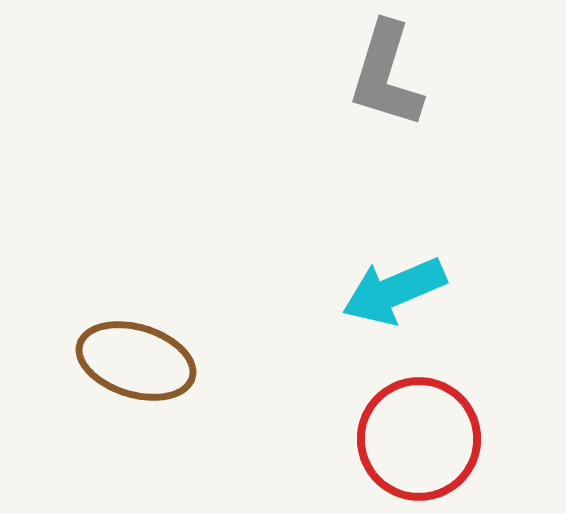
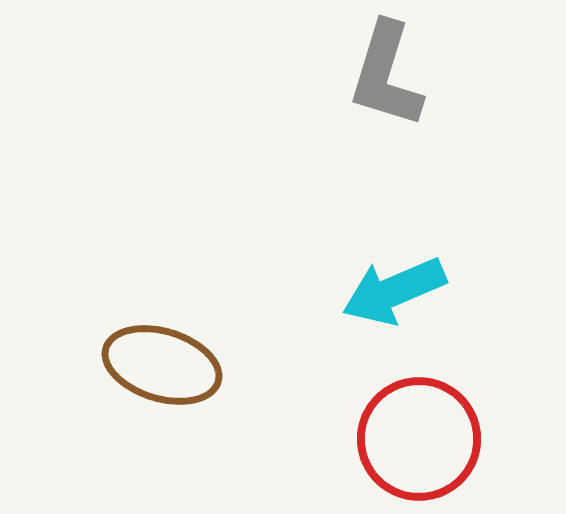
brown ellipse: moved 26 px right, 4 px down
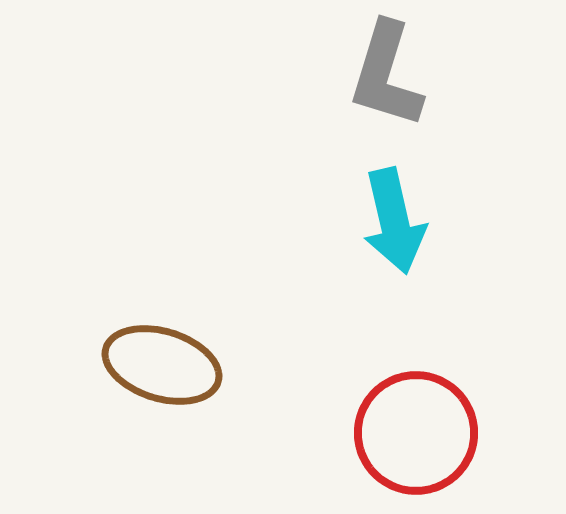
cyan arrow: moved 70 px up; rotated 80 degrees counterclockwise
red circle: moved 3 px left, 6 px up
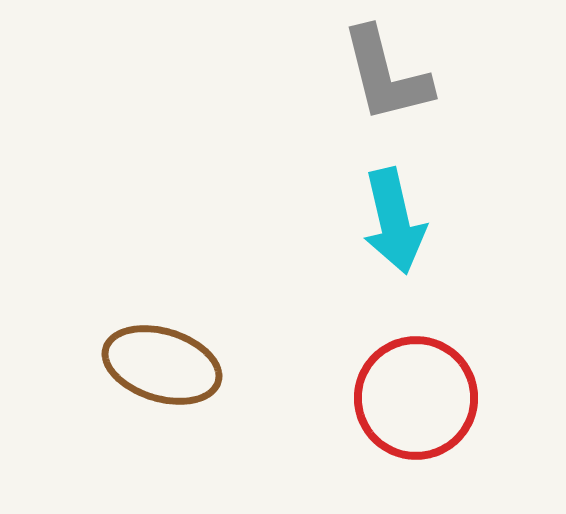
gray L-shape: rotated 31 degrees counterclockwise
red circle: moved 35 px up
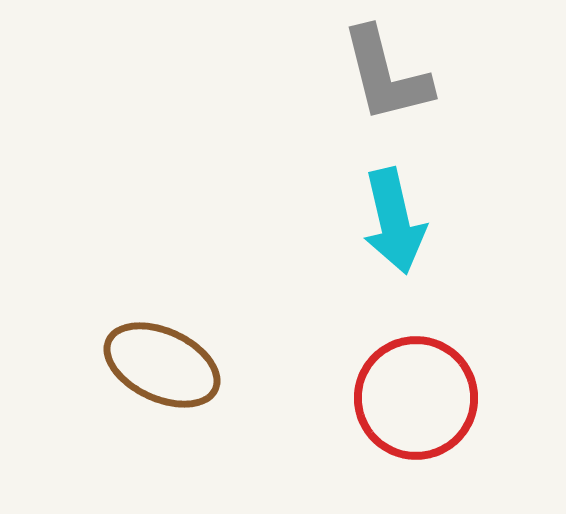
brown ellipse: rotated 8 degrees clockwise
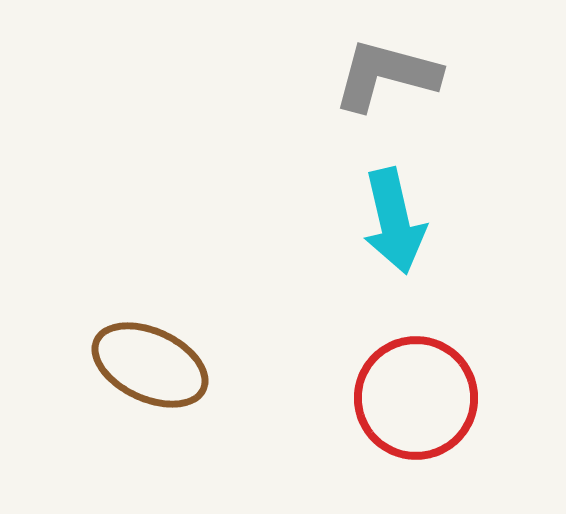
gray L-shape: rotated 119 degrees clockwise
brown ellipse: moved 12 px left
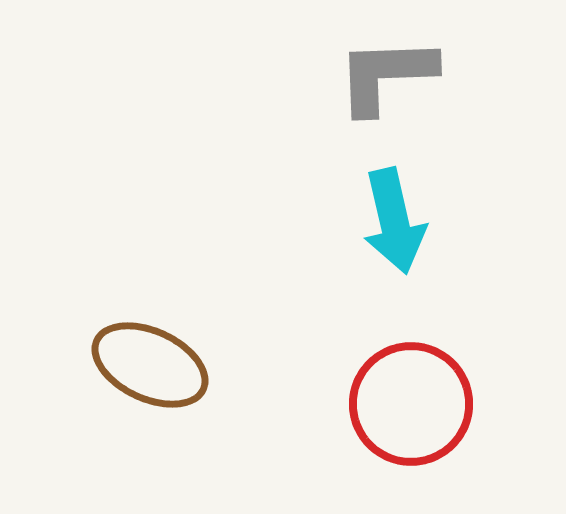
gray L-shape: rotated 17 degrees counterclockwise
red circle: moved 5 px left, 6 px down
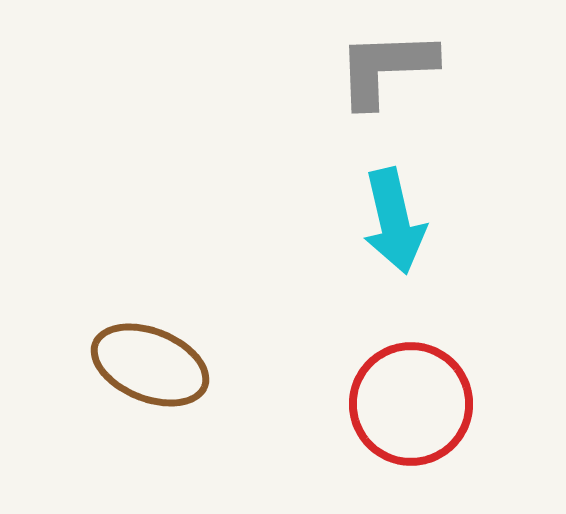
gray L-shape: moved 7 px up
brown ellipse: rotated 3 degrees counterclockwise
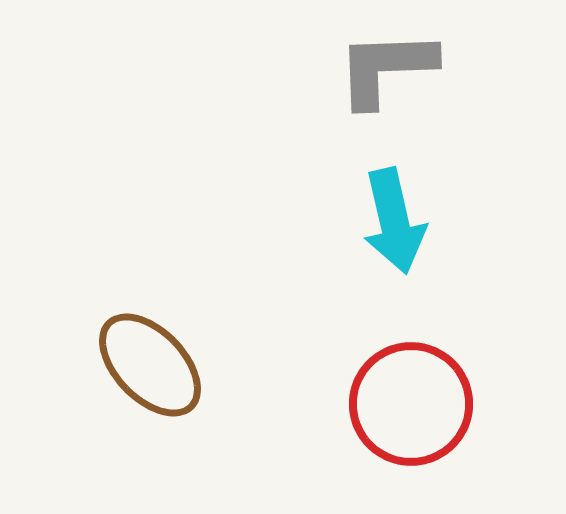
brown ellipse: rotated 24 degrees clockwise
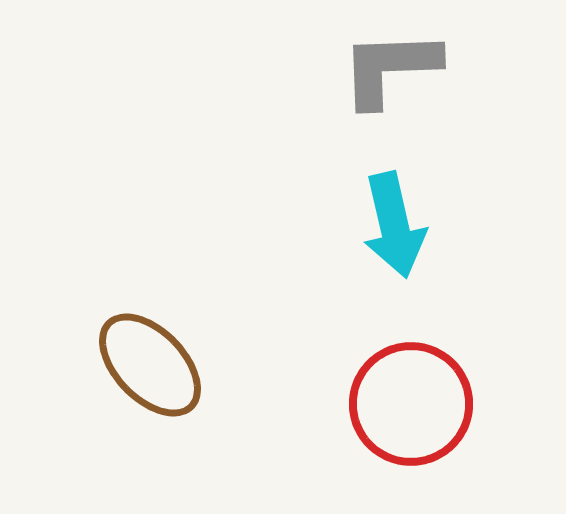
gray L-shape: moved 4 px right
cyan arrow: moved 4 px down
